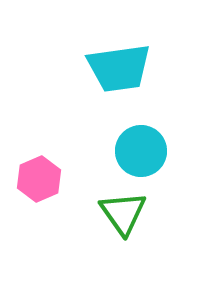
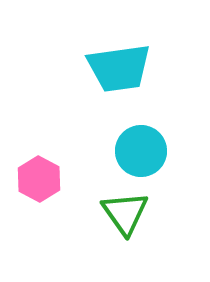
pink hexagon: rotated 9 degrees counterclockwise
green triangle: moved 2 px right
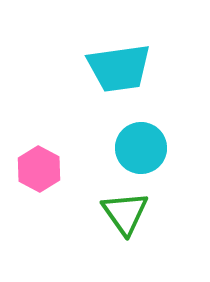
cyan circle: moved 3 px up
pink hexagon: moved 10 px up
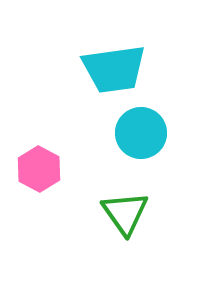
cyan trapezoid: moved 5 px left, 1 px down
cyan circle: moved 15 px up
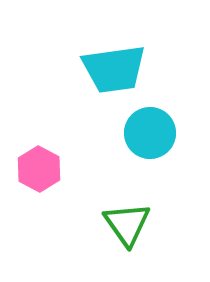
cyan circle: moved 9 px right
green triangle: moved 2 px right, 11 px down
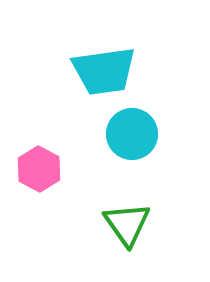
cyan trapezoid: moved 10 px left, 2 px down
cyan circle: moved 18 px left, 1 px down
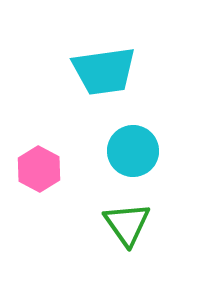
cyan circle: moved 1 px right, 17 px down
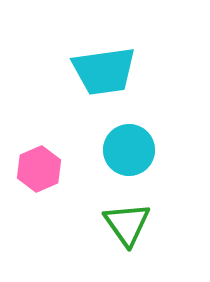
cyan circle: moved 4 px left, 1 px up
pink hexagon: rotated 9 degrees clockwise
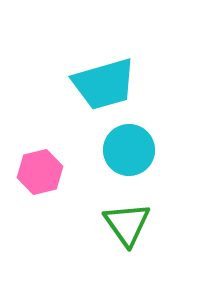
cyan trapezoid: moved 13 px down; rotated 8 degrees counterclockwise
pink hexagon: moved 1 px right, 3 px down; rotated 9 degrees clockwise
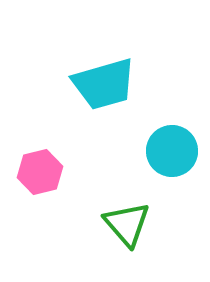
cyan circle: moved 43 px right, 1 px down
green triangle: rotated 6 degrees counterclockwise
